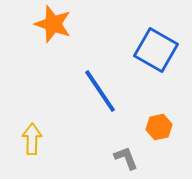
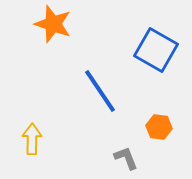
orange hexagon: rotated 20 degrees clockwise
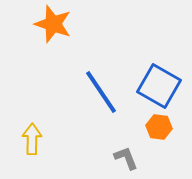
blue square: moved 3 px right, 36 px down
blue line: moved 1 px right, 1 px down
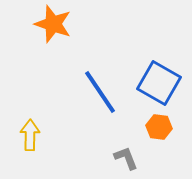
blue square: moved 3 px up
blue line: moved 1 px left
yellow arrow: moved 2 px left, 4 px up
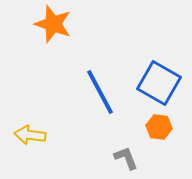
blue line: rotated 6 degrees clockwise
yellow arrow: rotated 84 degrees counterclockwise
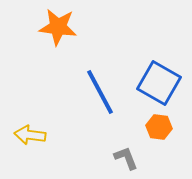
orange star: moved 5 px right, 3 px down; rotated 12 degrees counterclockwise
